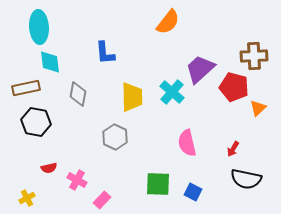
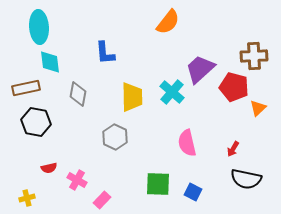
yellow cross: rotated 14 degrees clockwise
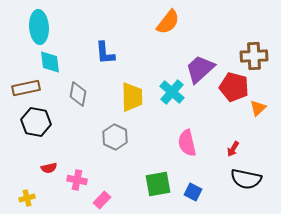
pink cross: rotated 18 degrees counterclockwise
green square: rotated 12 degrees counterclockwise
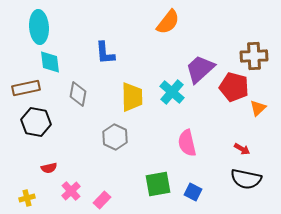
red arrow: moved 9 px right; rotated 91 degrees counterclockwise
pink cross: moved 6 px left, 11 px down; rotated 36 degrees clockwise
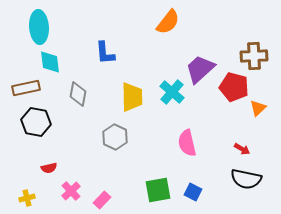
green square: moved 6 px down
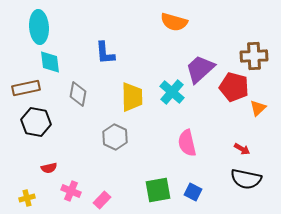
orange semicircle: moved 6 px right; rotated 68 degrees clockwise
pink cross: rotated 24 degrees counterclockwise
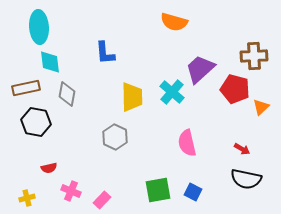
red pentagon: moved 1 px right, 2 px down
gray diamond: moved 11 px left
orange triangle: moved 3 px right, 1 px up
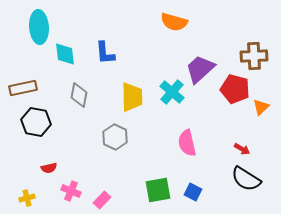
cyan diamond: moved 15 px right, 8 px up
brown rectangle: moved 3 px left
gray diamond: moved 12 px right, 1 px down
black semicircle: rotated 20 degrees clockwise
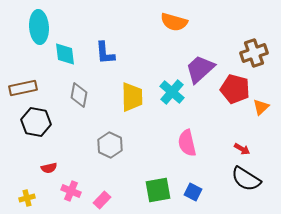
brown cross: moved 3 px up; rotated 16 degrees counterclockwise
gray hexagon: moved 5 px left, 8 px down
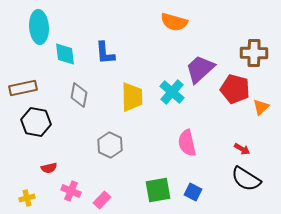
brown cross: rotated 20 degrees clockwise
